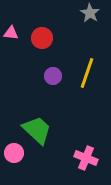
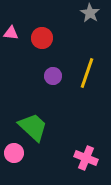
green trapezoid: moved 4 px left, 3 px up
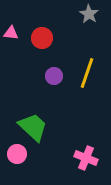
gray star: moved 1 px left, 1 px down
purple circle: moved 1 px right
pink circle: moved 3 px right, 1 px down
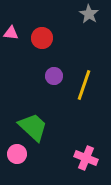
yellow line: moved 3 px left, 12 px down
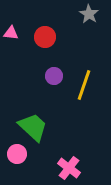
red circle: moved 3 px right, 1 px up
pink cross: moved 17 px left, 10 px down; rotated 15 degrees clockwise
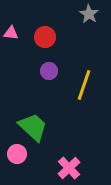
purple circle: moved 5 px left, 5 px up
pink cross: rotated 10 degrees clockwise
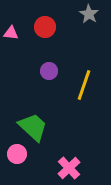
red circle: moved 10 px up
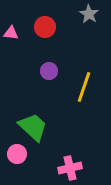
yellow line: moved 2 px down
pink cross: moved 1 px right; rotated 30 degrees clockwise
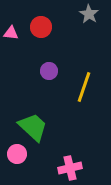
red circle: moved 4 px left
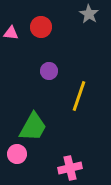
yellow line: moved 5 px left, 9 px down
green trapezoid: rotated 76 degrees clockwise
